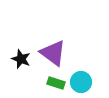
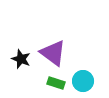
cyan circle: moved 2 px right, 1 px up
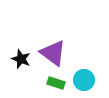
cyan circle: moved 1 px right, 1 px up
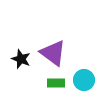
green rectangle: rotated 18 degrees counterclockwise
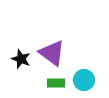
purple triangle: moved 1 px left
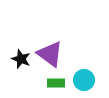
purple triangle: moved 2 px left, 1 px down
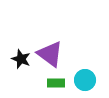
cyan circle: moved 1 px right
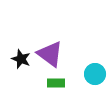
cyan circle: moved 10 px right, 6 px up
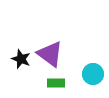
cyan circle: moved 2 px left
